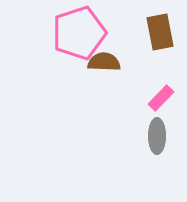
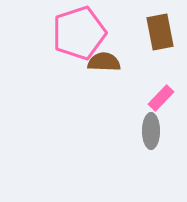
gray ellipse: moved 6 px left, 5 px up
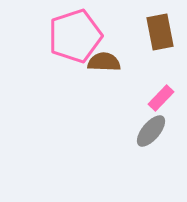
pink pentagon: moved 4 px left, 3 px down
gray ellipse: rotated 40 degrees clockwise
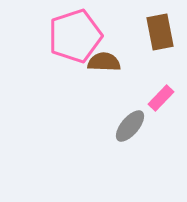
gray ellipse: moved 21 px left, 5 px up
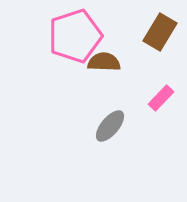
brown rectangle: rotated 42 degrees clockwise
gray ellipse: moved 20 px left
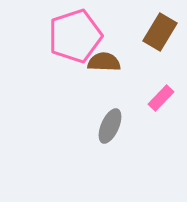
gray ellipse: rotated 16 degrees counterclockwise
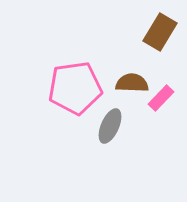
pink pentagon: moved 52 px down; rotated 10 degrees clockwise
brown semicircle: moved 28 px right, 21 px down
